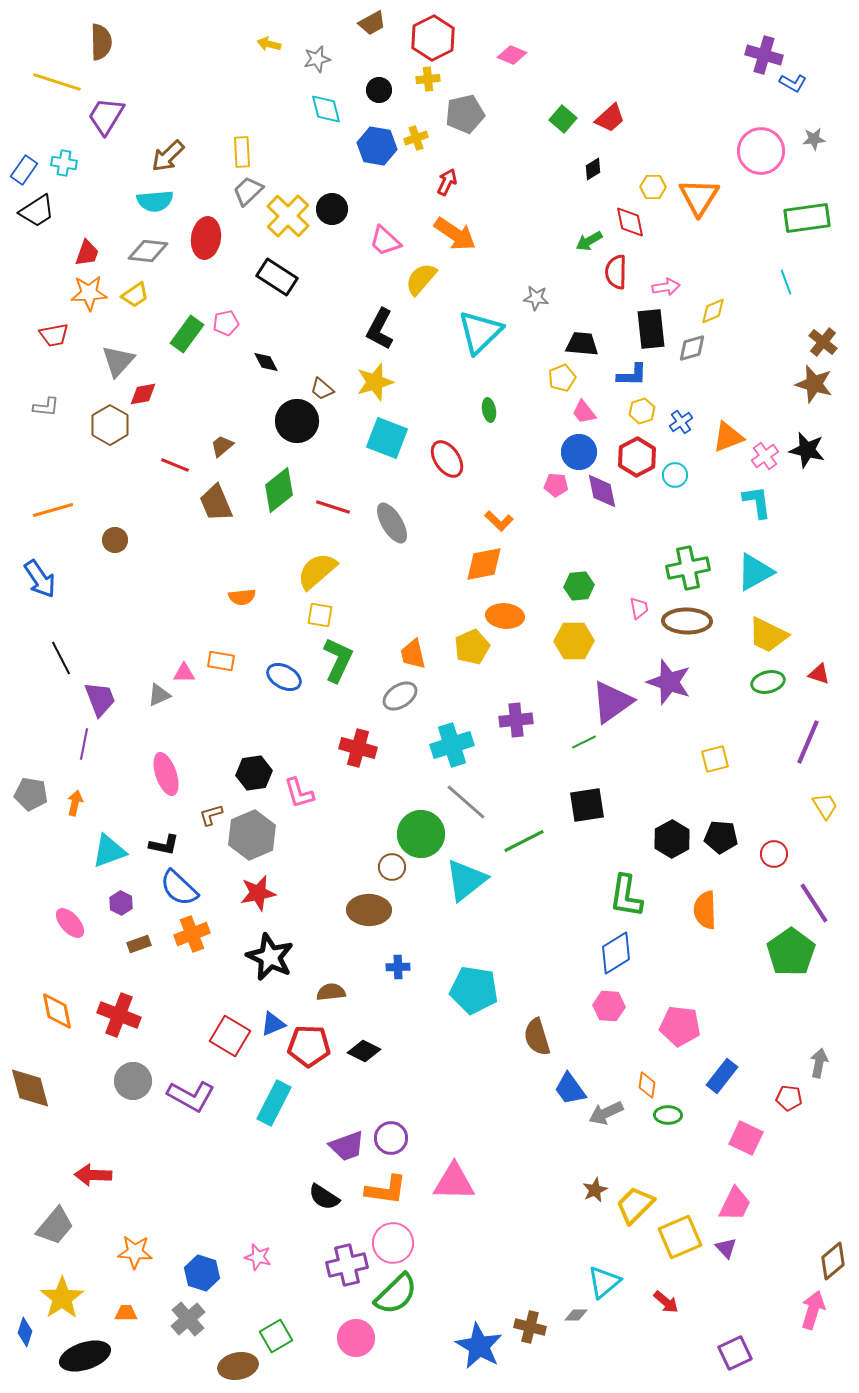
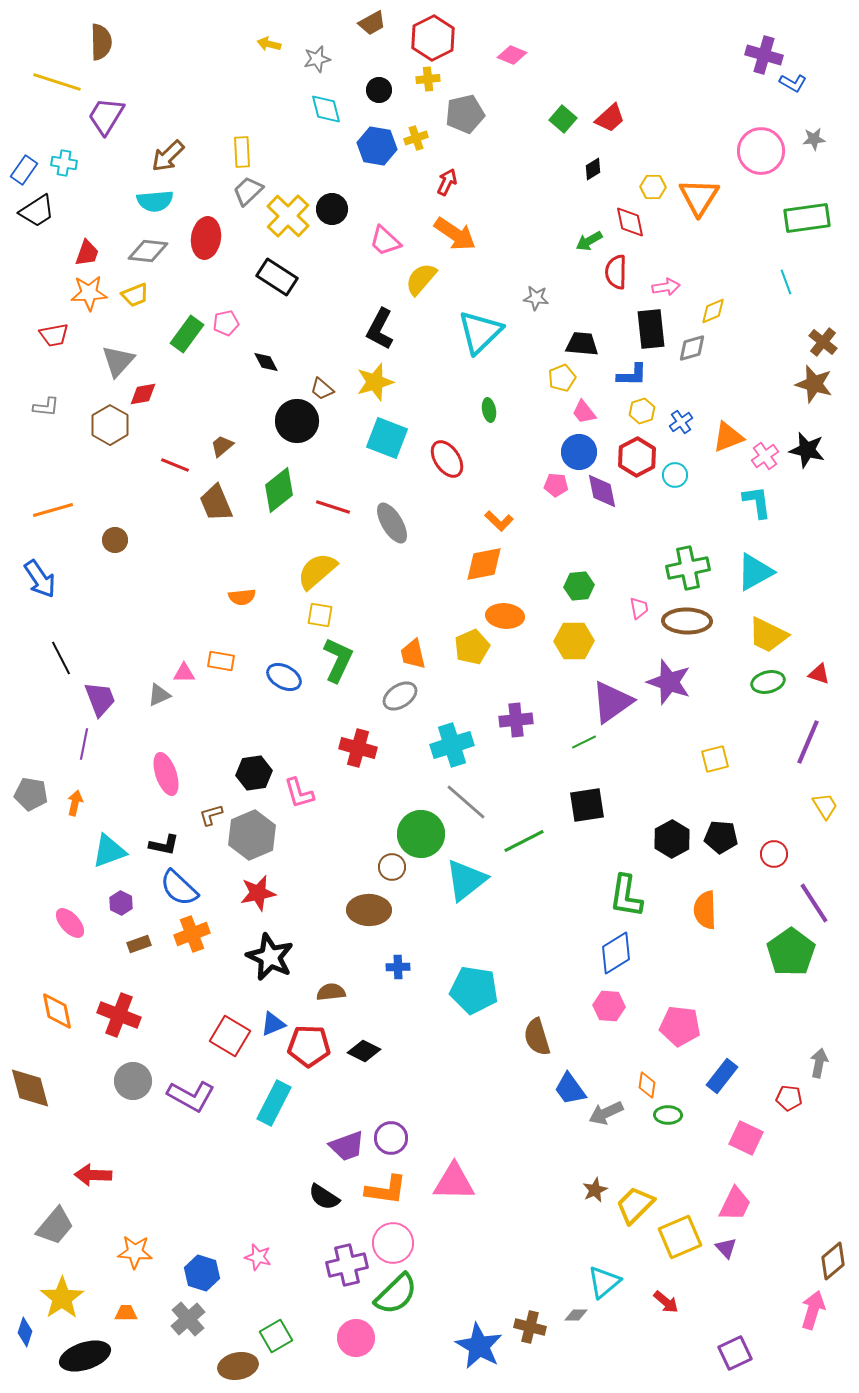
yellow trapezoid at (135, 295): rotated 12 degrees clockwise
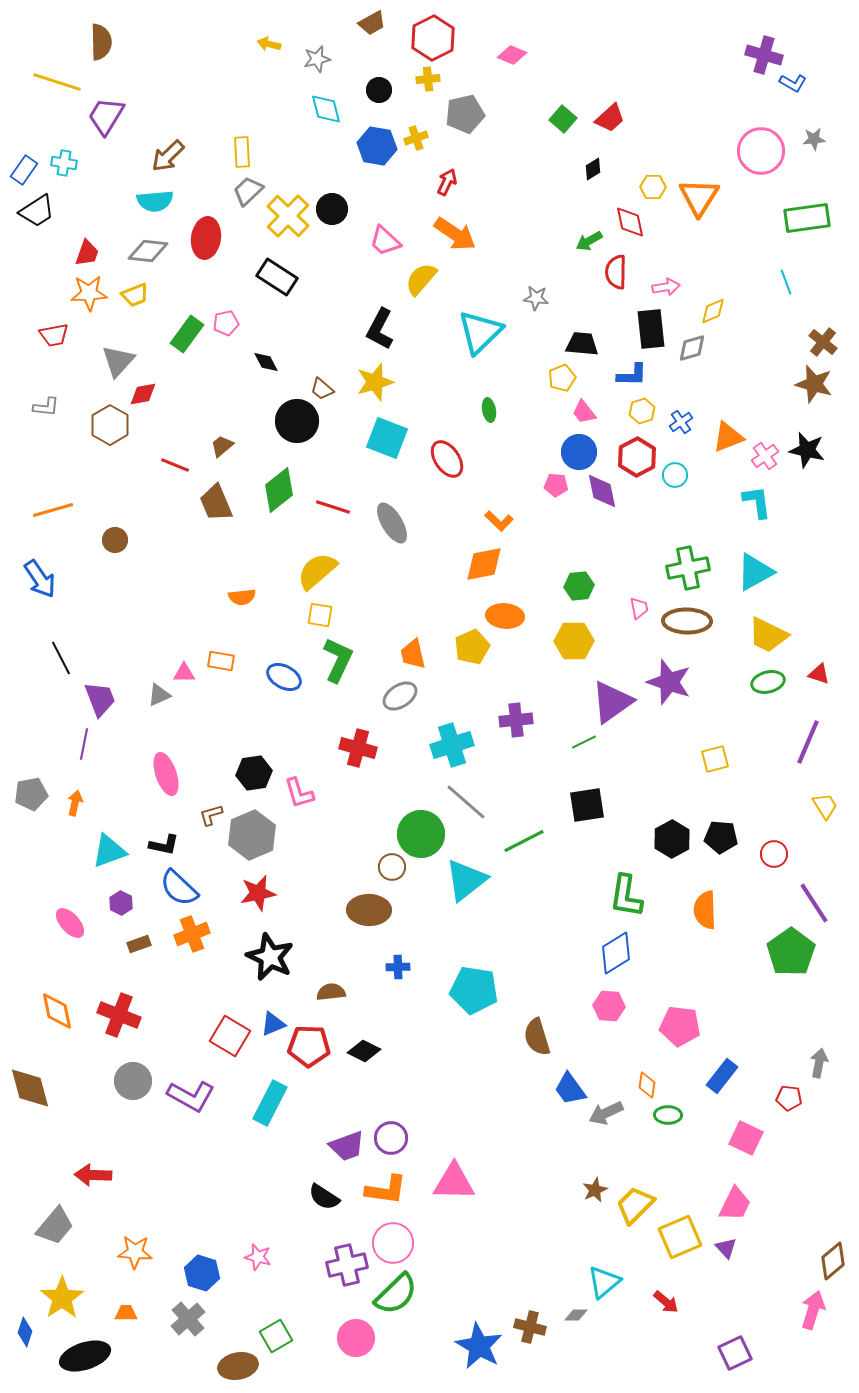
gray pentagon at (31, 794): rotated 20 degrees counterclockwise
cyan rectangle at (274, 1103): moved 4 px left
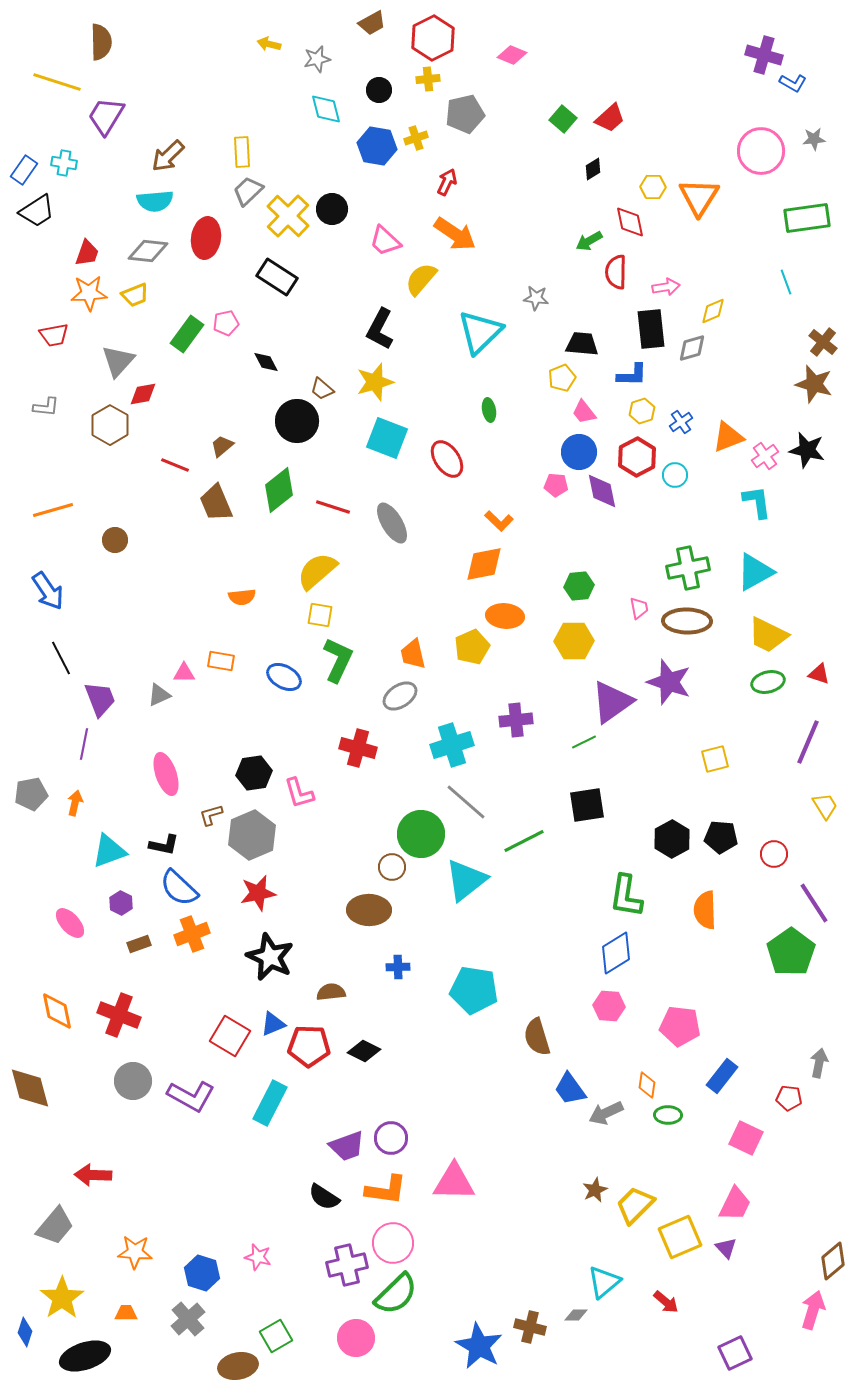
blue arrow at (40, 579): moved 8 px right, 12 px down
